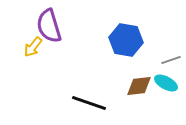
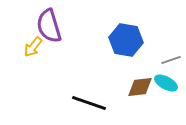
brown diamond: moved 1 px right, 1 px down
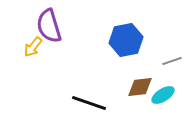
blue hexagon: rotated 20 degrees counterclockwise
gray line: moved 1 px right, 1 px down
cyan ellipse: moved 3 px left, 12 px down; rotated 60 degrees counterclockwise
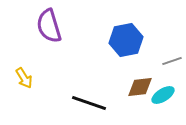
yellow arrow: moved 9 px left, 31 px down; rotated 70 degrees counterclockwise
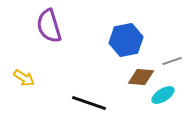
yellow arrow: rotated 25 degrees counterclockwise
brown diamond: moved 1 px right, 10 px up; rotated 12 degrees clockwise
